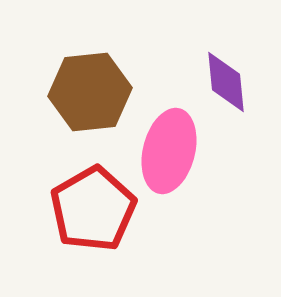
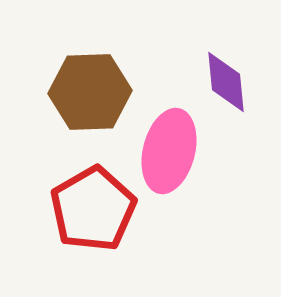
brown hexagon: rotated 4 degrees clockwise
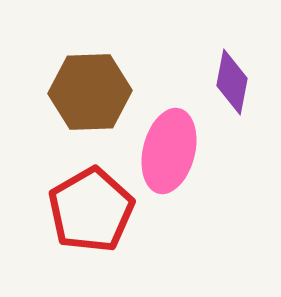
purple diamond: moved 6 px right; rotated 16 degrees clockwise
red pentagon: moved 2 px left, 1 px down
